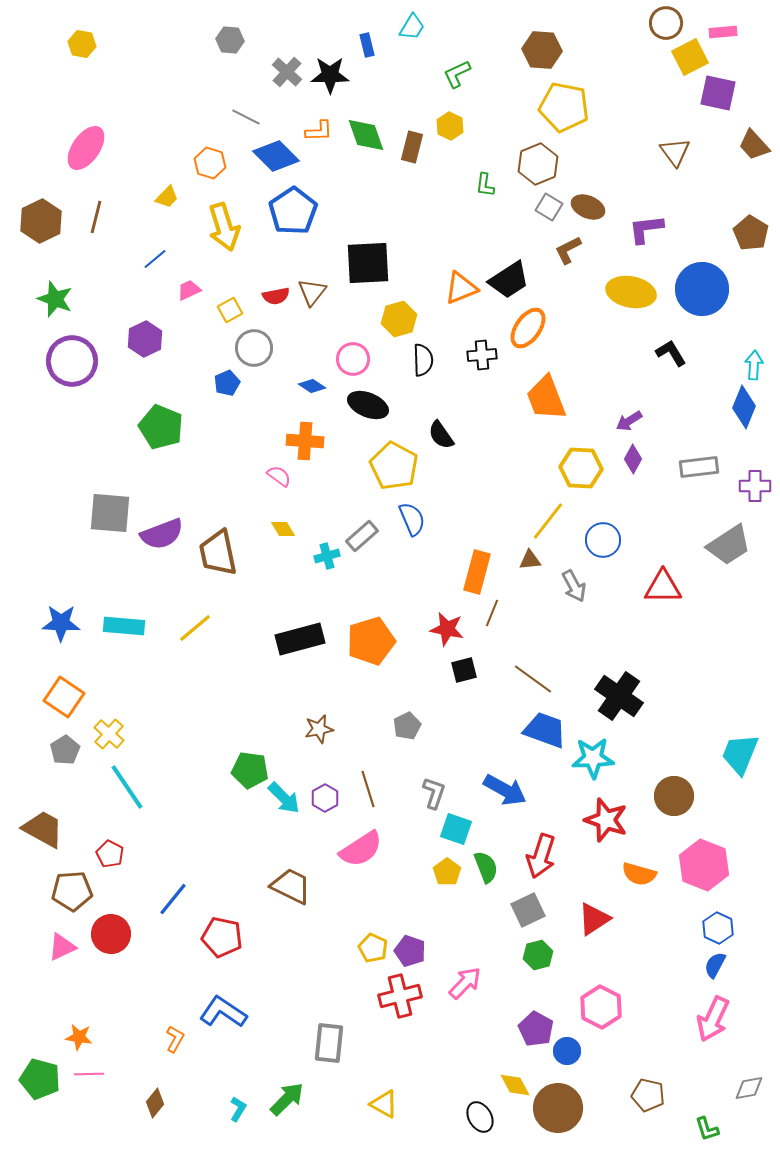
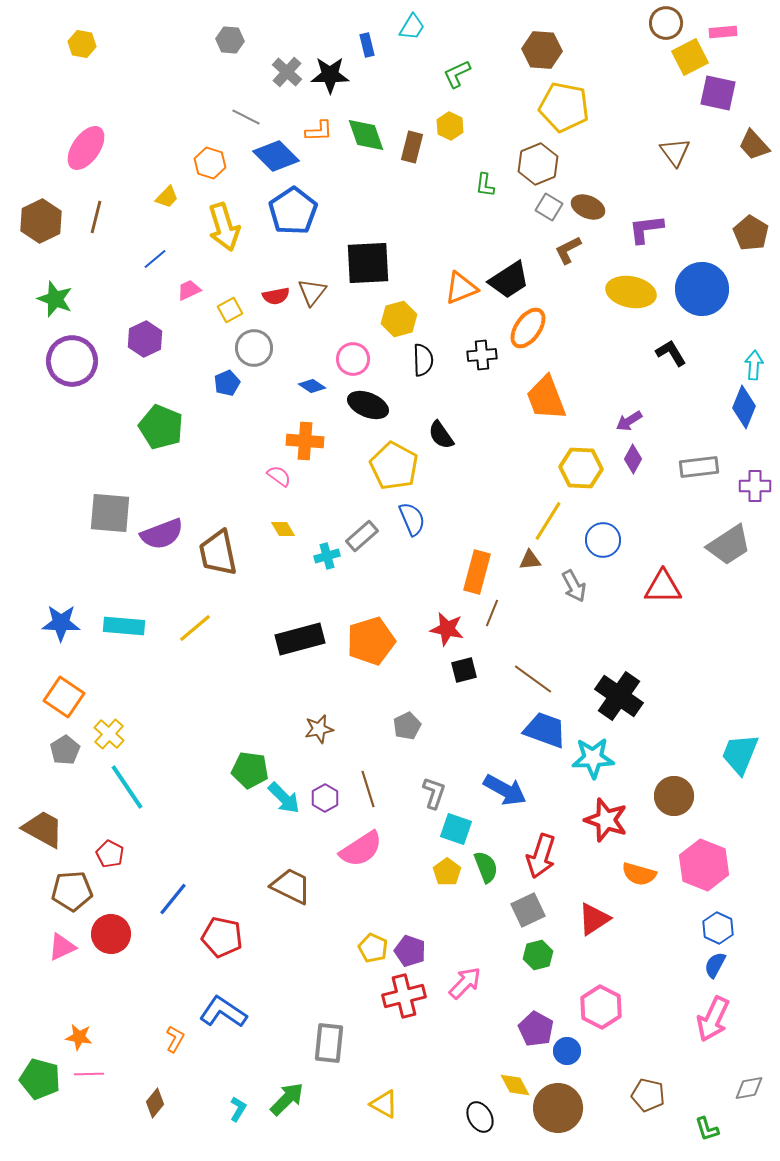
yellow line at (548, 521): rotated 6 degrees counterclockwise
red cross at (400, 996): moved 4 px right
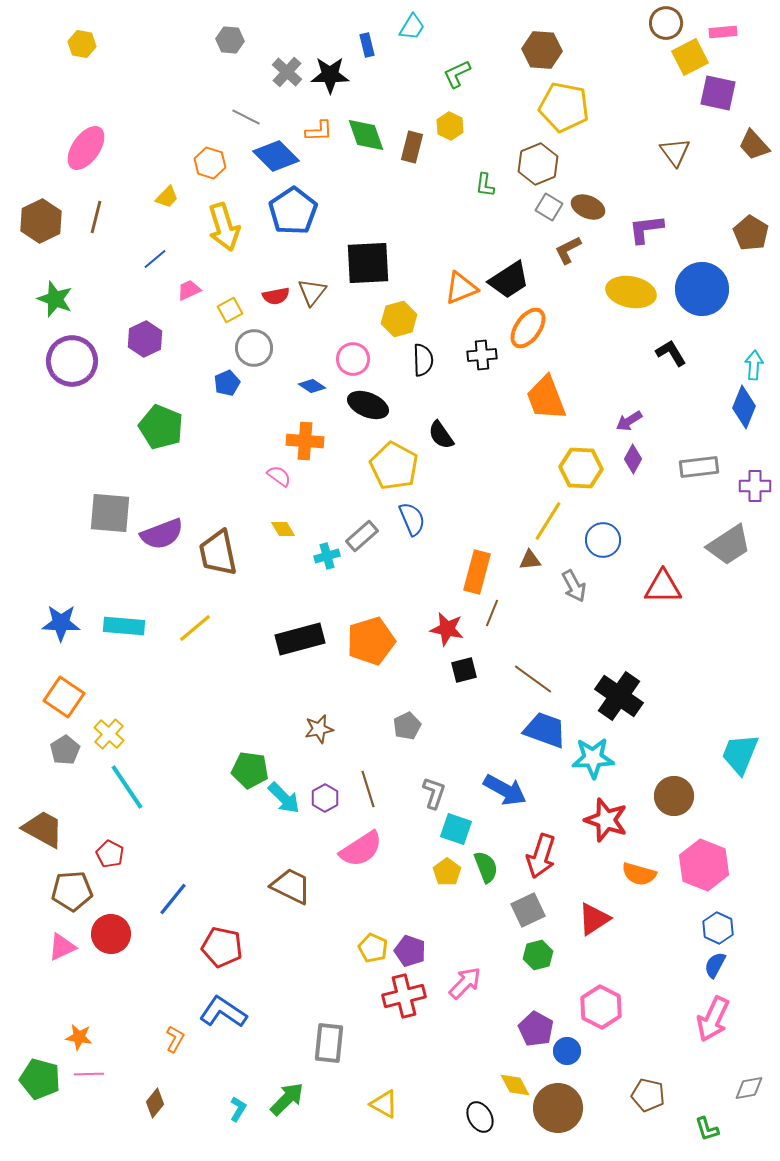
red pentagon at (222, 937): moved 10 px down
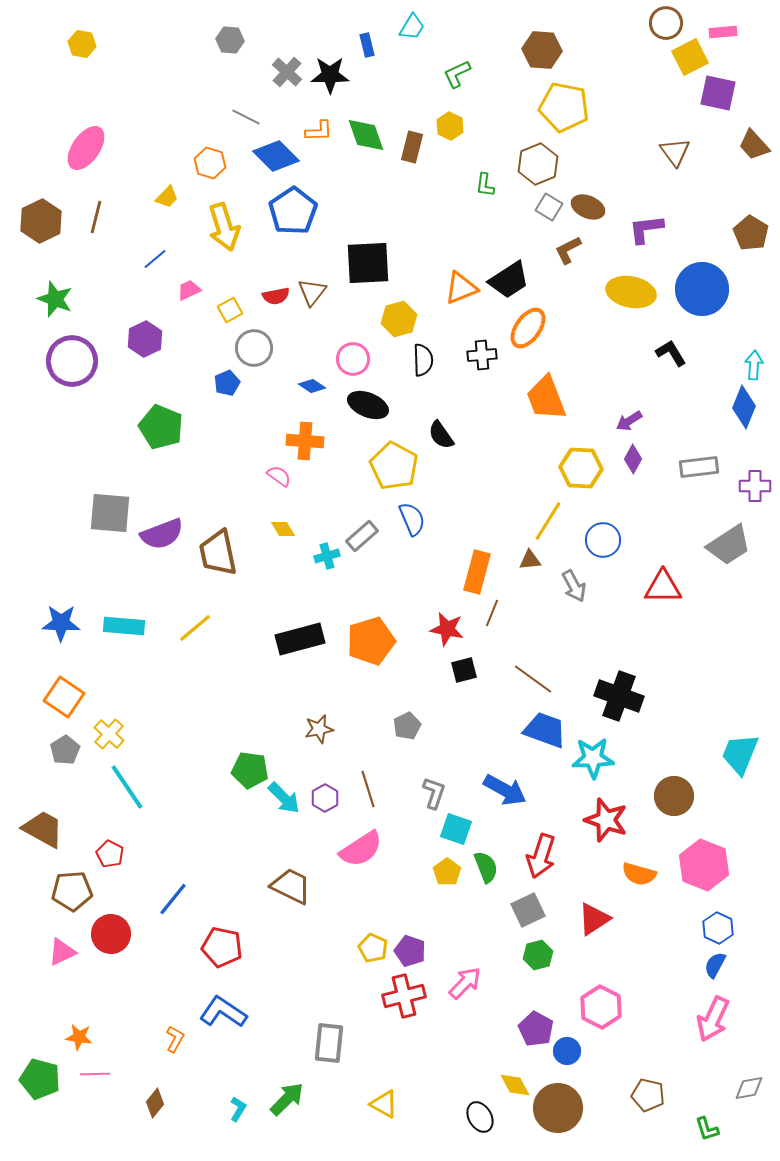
black cross at (619, 696): rotated 15 degrees counterclockwise
pink triangle at (62, 947): moved 5 px down
pink line at (89, 1074): moved 6 px right
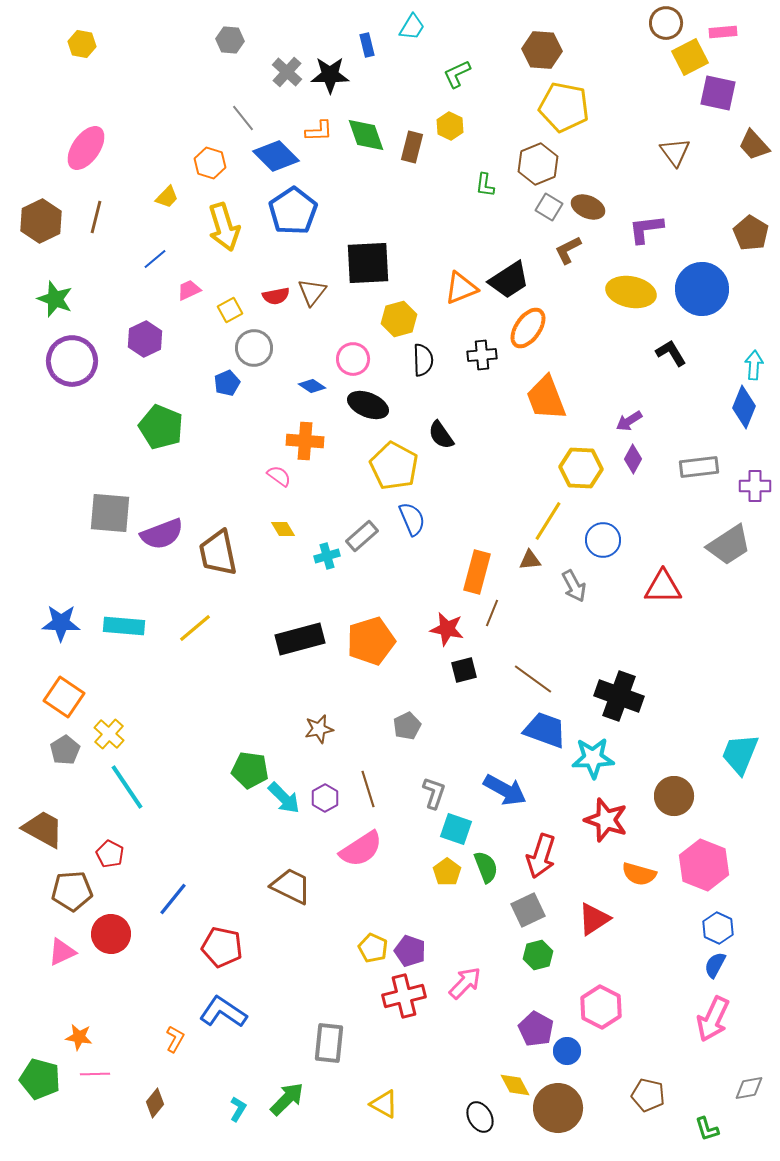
gray line at (246, 117): moved 3 px left, 1 px down; rotated 24 degrees clockwise
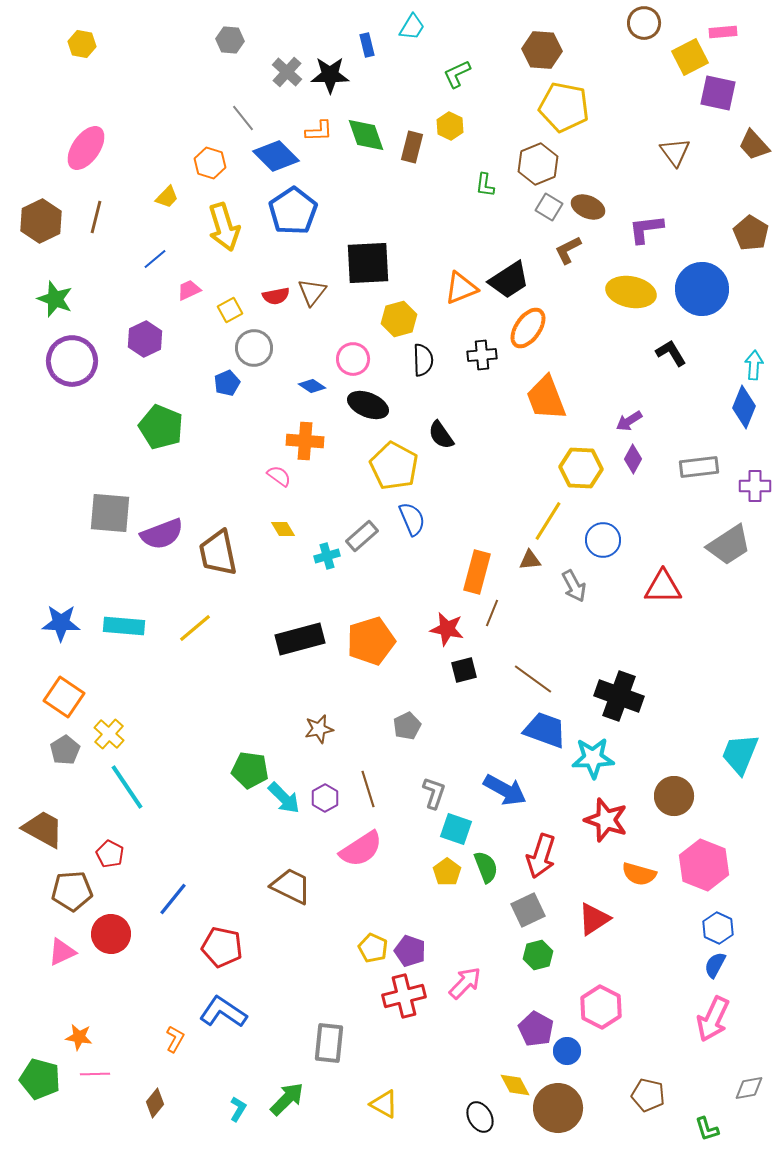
brown circle at (666, 23): moved 22 px left
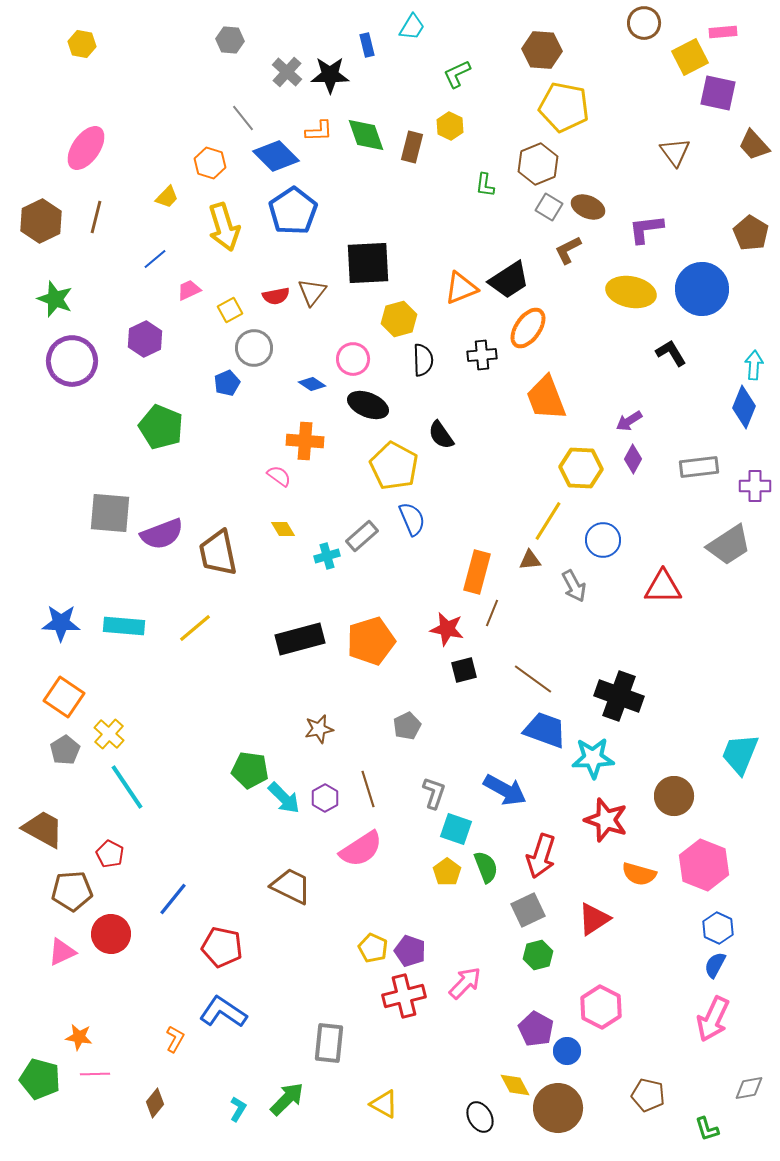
blue diamond at (312, 386): moved 2 px up
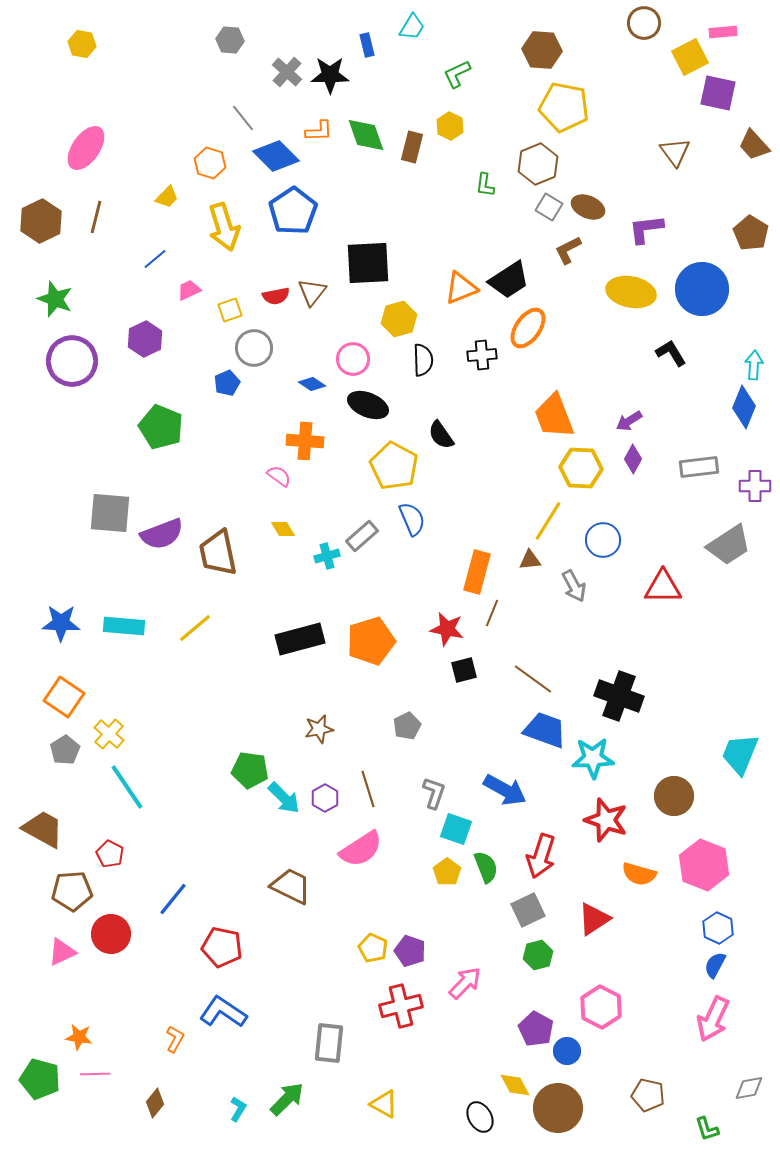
yellow square at (230, 310): rotated 10 degrees clockwise
orange trapezoid at (546, 398): moved 8 px right, 18 px down
red cross at (404, 996): moved 3 px left, 10 px down
